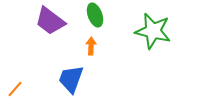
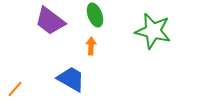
blue trapezoid: rotated 100 degrees clockwise
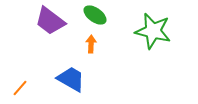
green ellipse: rotated 35 degrees counterclockwise
orange arrow: moved 2 px up
orange line: moved 5 px right, 1 px up
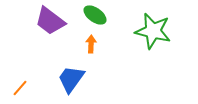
blue trapezoid: rotated 84 degrees counterclockwise
